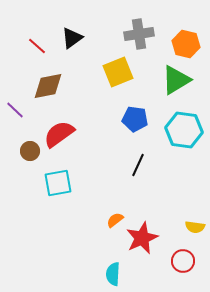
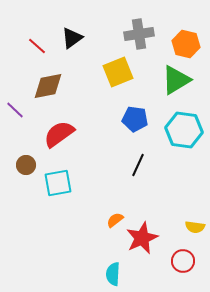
brown circle: moved 4 px left, 14 px down
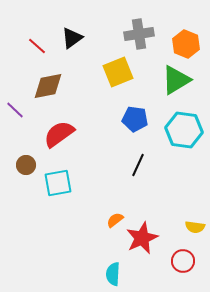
orange hexagon: rotated 8 degrees clockwise
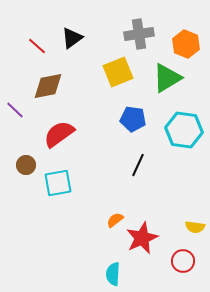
green triangle: moved 9 px left, 2 px up
blue pentagon: moved 2 px left
